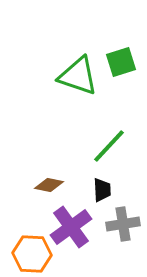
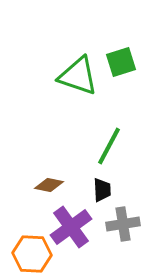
green line: rotated 15 degrees counterclockwise
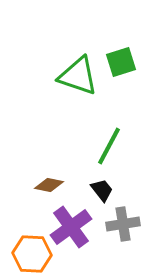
black trapezoid: rotated 35 degrees counterclockwise
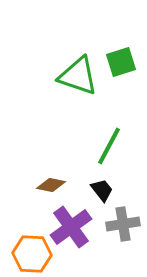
brown diamond: moved 2 px right
